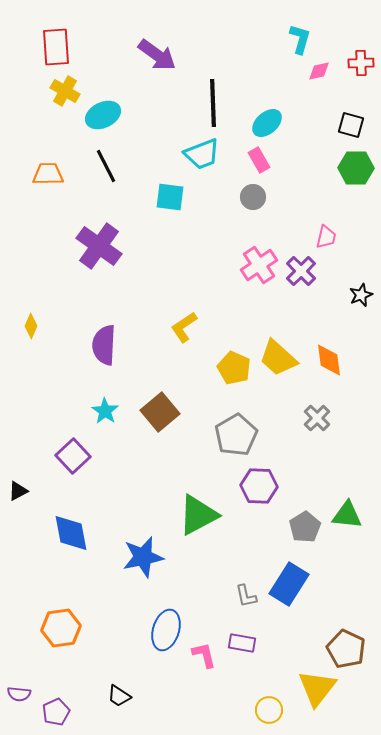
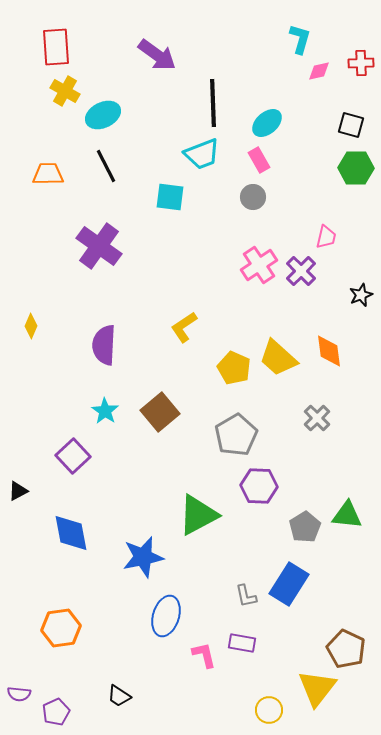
orange diamond at (329, 360): moved 9 px up
blue ellipse at (166, 630): moved 14 px up
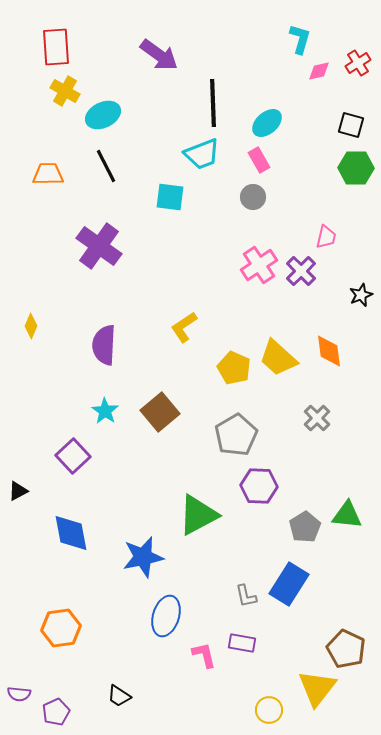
purple arrow at (157, 55): moved 2 px right
red cross at (361, 63): moved 3 px left; rotated 30 degrees counterclockwise
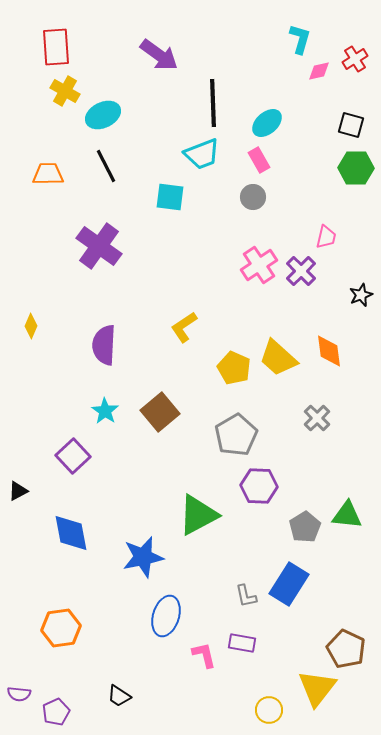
red cross at (358, 63): moved 3 px left, 4 px up
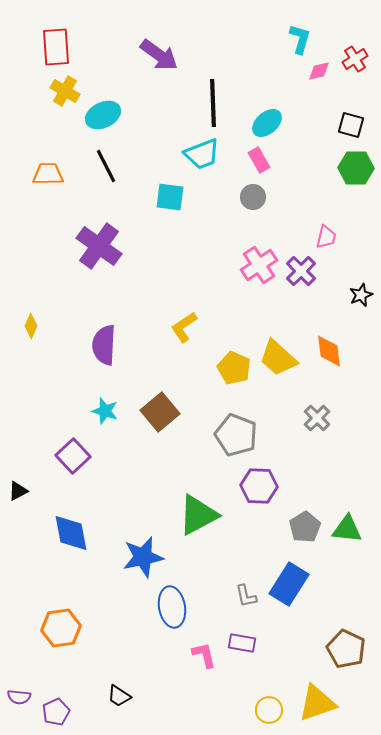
cyan star at (105, 411): rotated 16 degrees counterclockwise
gray pentagon at (236, 435): rotated 21 degrees counterclockwise
green triangle at (347, 515): moved 14 px down
blue ellipse at (166, 616): moved 6 px right, 9 px up; rotated 27 degrees counterclockwise
yellow triangle at (317, 688): moved 15 px down; rotated 33 degrees clockwise
purple semicircle at (19, 694): moved 3 px down
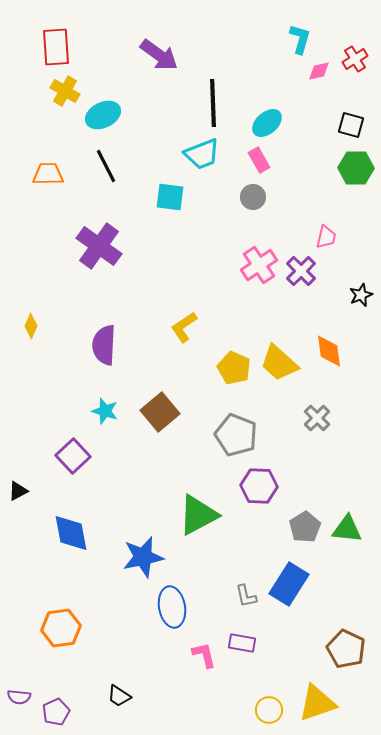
yellow trapezoid at (278, 358): moved 1 px right, 5 px down
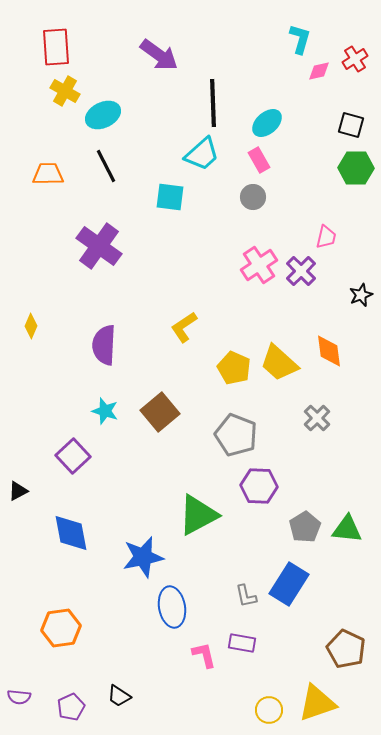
cyan trapezoid at (202, 154): rotated 21 degrees counterclockwise
purple pentagon at (56, 712): moved 15 px right, 5 px up
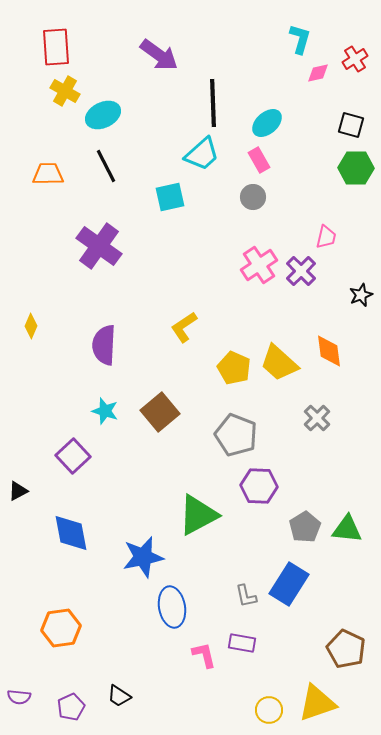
pink diamond at (319, 71): moved 1 px left, 2 px down
cyan square at (170, 197): rotated 20 degrees counterclockwise
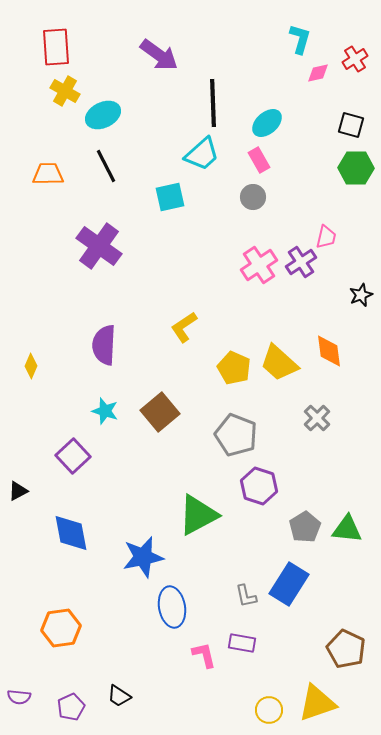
purple cross at (301, 271): moved 9 px up; rotated 12 degrees clockwise
yellow diamond at (31, 326): moved 40 px down
purple hexagon at (259, 486): rotated 15 degrees clockwise
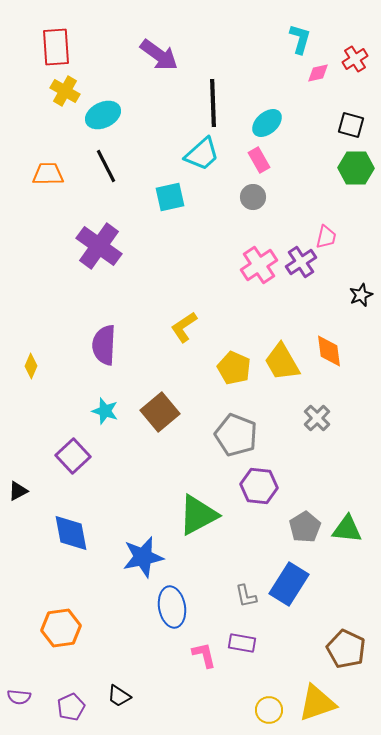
yellow trapezoid at (279, 363): moved 3 px right, 1 px up; rotated 18 degrees clockwise
purple hexagon at (259, 486): rotated 12 degrees counterclockwise
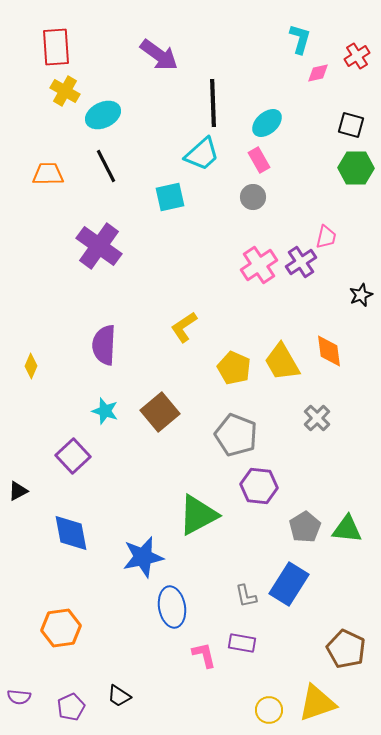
red cross at (355, 59): moved 2 px right, 3 px up
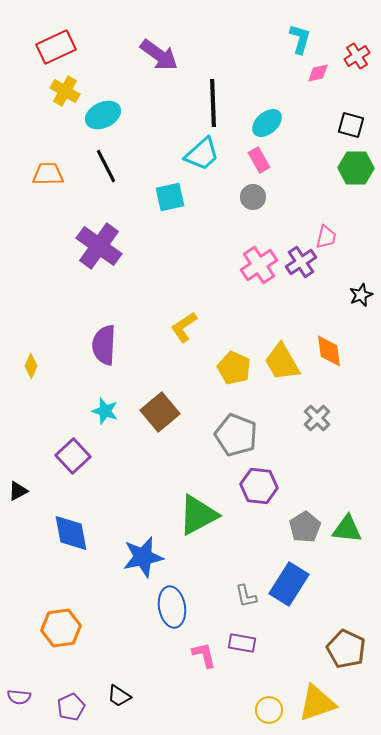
red rectangle at (56, 47): rotated 69 degrees clockwise
